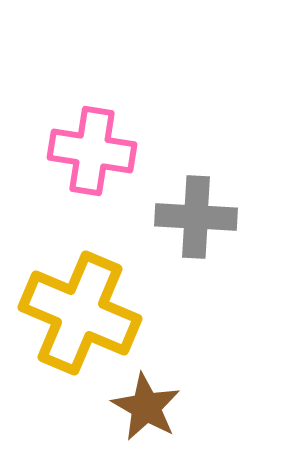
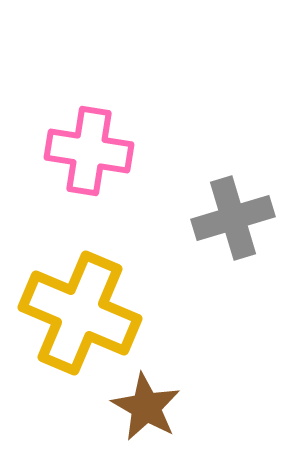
pink cross: moved 3 px left
gray cross: moved 37 px right, 1 px down; rotated 20 degrees counterclockwise
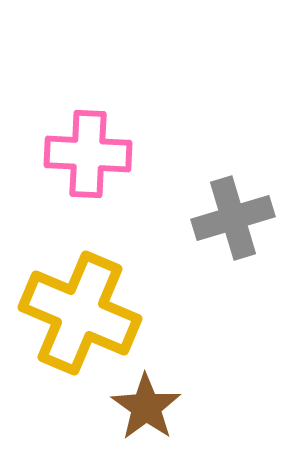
pink cross: moved 1 px left, 3 px down; rotated 6 degrees counterclockwise
brown star: rotated 6 degrees clockwise
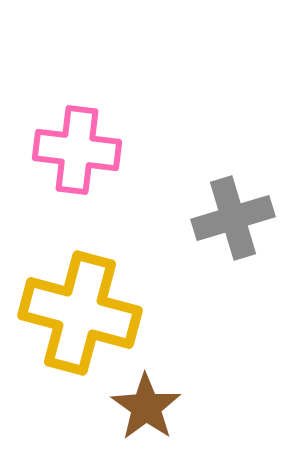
pink cross: moved 11 px left, 4 px up; rotated 4 degrees clockwise
yellow cross: rotated 8 degrees counterclockwise
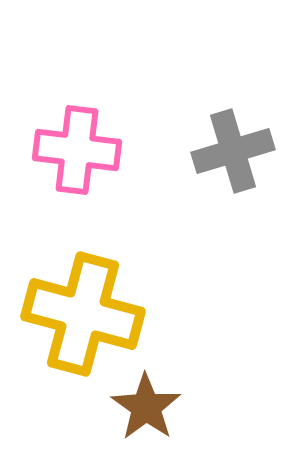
gray cross: moved 67 px up
yellow cross: moved 3 px right, 1 px down
